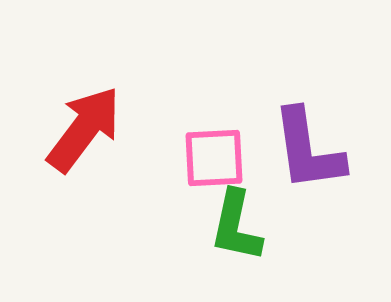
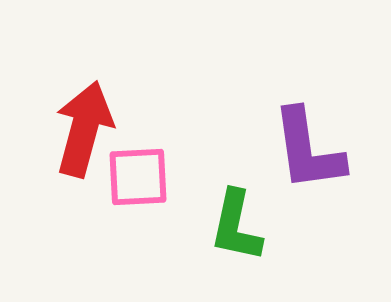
red arrow: rotated 22 degrees counterclockwise
pink square: moved 76 px left, 19 px down
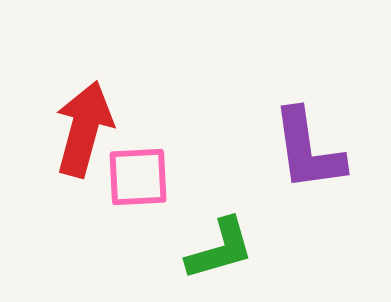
green L-shape: moved 16 px left, 23 px down; rotated 118 degrees counterclockwise
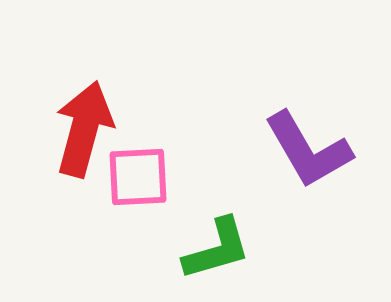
purple L-shape: rotated 22 degrees counterclockwise
green L-shape: moved 3 px left
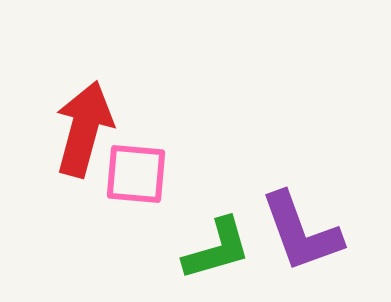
purple L-shape: moved 7 px left, 82 px down; rotated 10 degrees clockwise
pink square: moved 2 px left, 3 px up; rotated 8 degrees clockwise
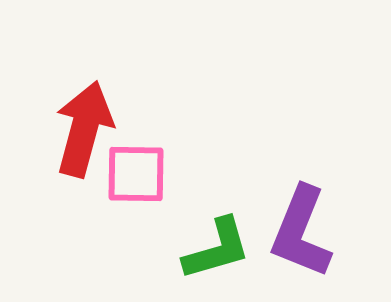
pink square: rotated 4 degrees counterclockwise
purple L-shape: rotated 42 degrees clockwise
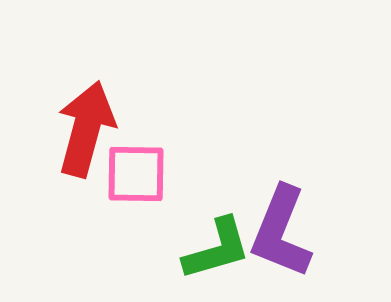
red arrow: moved 2 px right
purple L-shape: moved 20 px left
